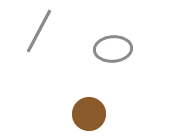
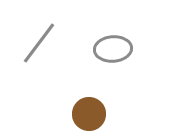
gray line: moved 12 px down; rotated 9 degrees clockwise
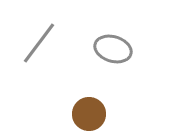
gray ellipse: rotated 21 degrees clockwise
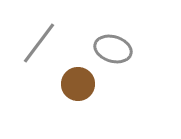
brown circle: moved 11 px left, 30 px up
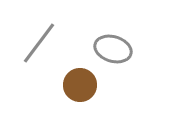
brown circle: moved 2 px right, 1 px down
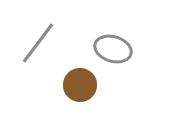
gray line: moved 1 px left
